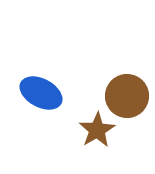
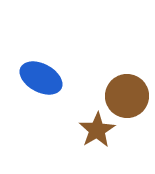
blue ellipse: moved 15 px up
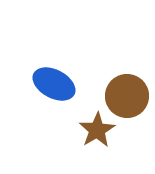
blue ellipse: moved 13 px right, 6 px down
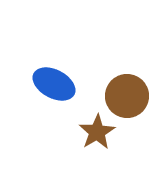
brown star: moved 2 px down
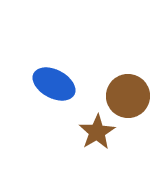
brown circle: moved 1 px right
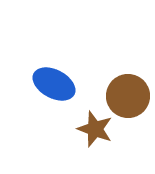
brown star: moved 2 px left, 3 px up; rotated 21 degrees counterclockwise
